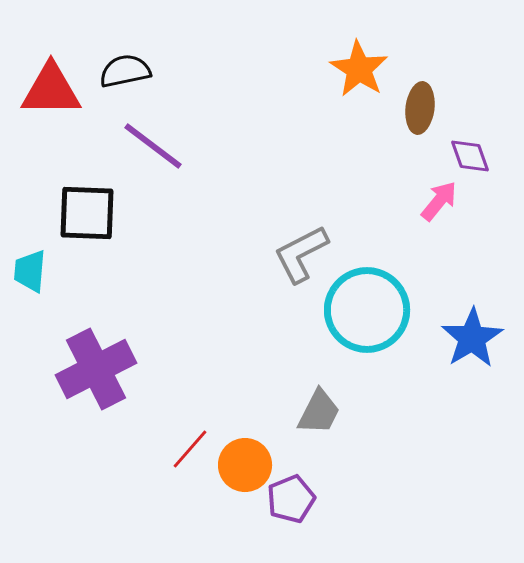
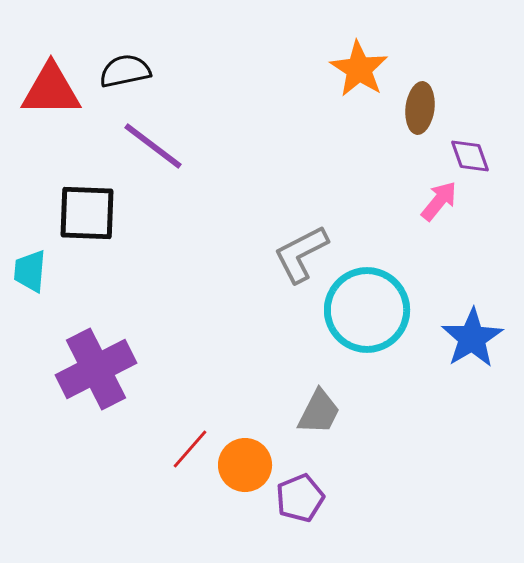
purple pentagon: moved 9 px right, 1 px up
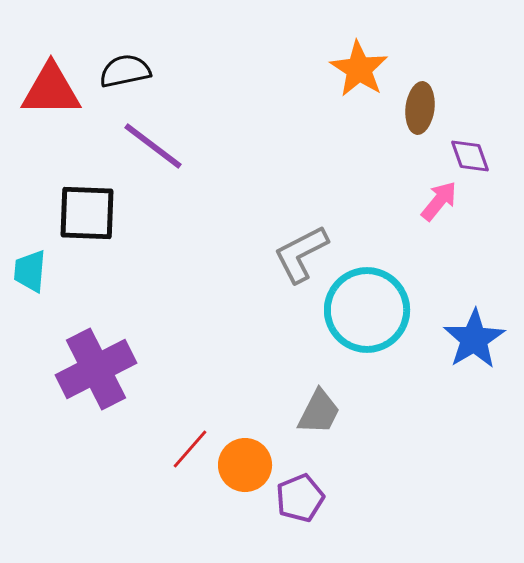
blue star: moved 2 px right, 1 px down
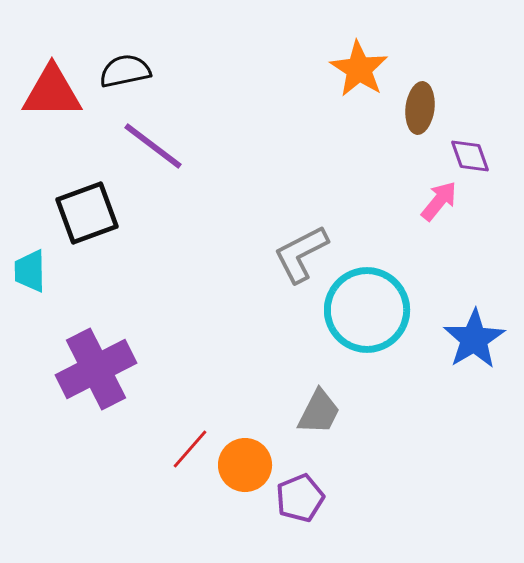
red triangle: moved 1 px right, 2 px down
black square: rotated 22 degrees counterclockwise
cyan trapezoid: rotated 6 degrees counterclockwise
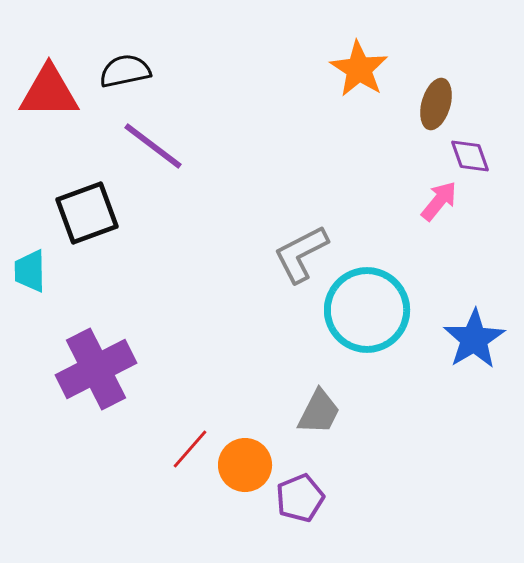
red triangle: moved 3 px left
brown ellipse: moved 16 px right, 4 px up; rotated 9 degrees clockwise
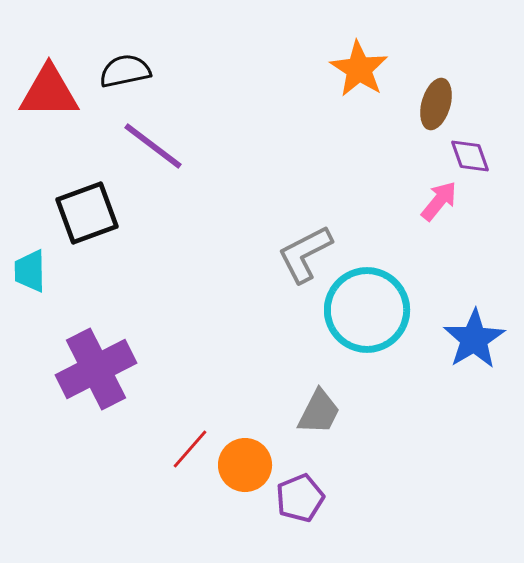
gray L-shape: moved 4 px right
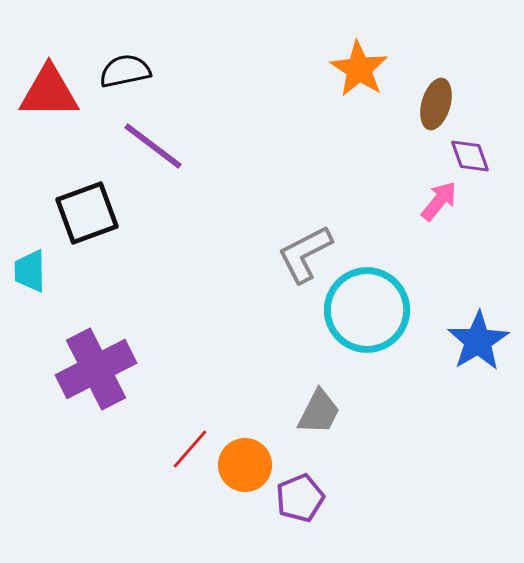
blue star: moved 4 px right, 2 px down
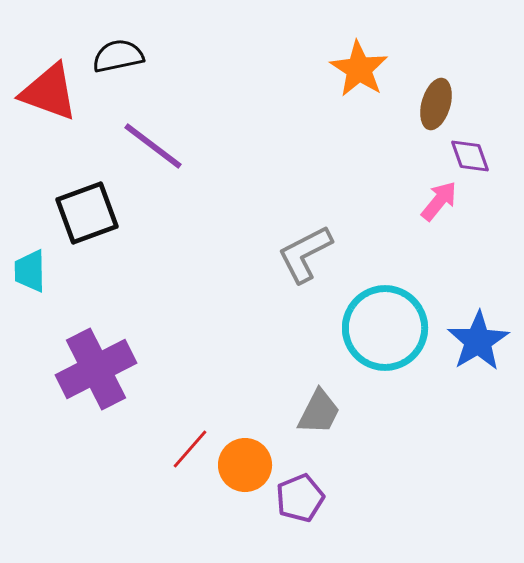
black semicircle: moved 7 px left, 15 px up
red triangle: rotated 20 degrees clockwise
cyan circle: moved 18 px right, 18 px down
